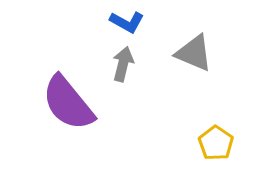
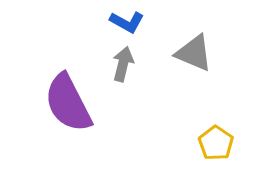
purple semicircle: rotated 12 degrees clockwise
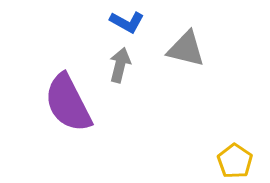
gray triangle: moved 8 px left, 4 px up; rotated 9 degrees counterclockwise
gray arrow: moved 3 px left, 1 px down
yellow pentagon: moved 19 px right, 18 px down
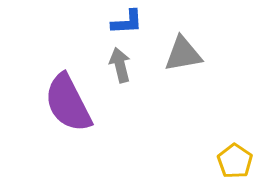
blue L-shape: rotated 32 degrees counterclockwise
gray triangle: moved 3 px left, 5 px down; rotated 24 degrees counterclockwise
gray arrow: rotated 28 degrees counterclockwise
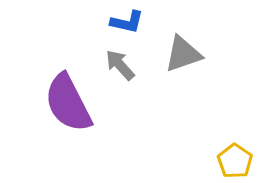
blue L-shape: rotated 16 degrees clockwise
gray triangle: rotated 9 degrees counterclockwise
gray arrow: rotated 28 degrees counterclockwise
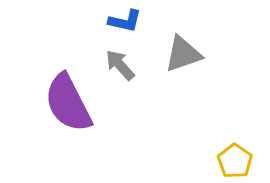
blue L-shape: moved 2 px left, 1 px up
